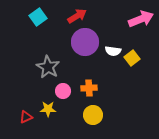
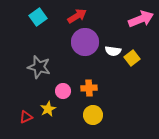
gray star: moved 9 px left; rotated 15 degrees counterclockwise
yellow star: rotated 28 degrees counterclockwise
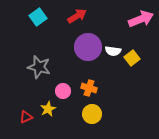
purple circle: moved 3 px right, 5 px down
orange cross: rotated 21 degrees clockwise
yellow circle: moved 1 px left, 1 px up
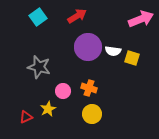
yellow square: rotated 35 degrees counterclockwise
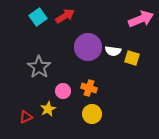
red arrow: moved 12 px left
gray star: rotated 20 degrees clockwise
